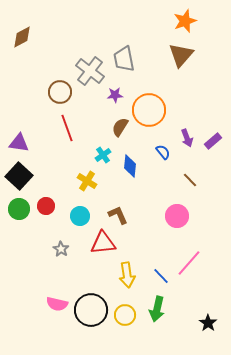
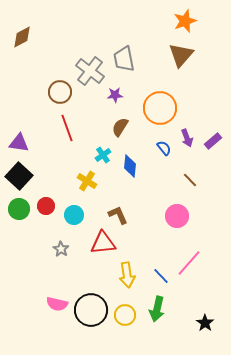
orange circle: moved 11 px right, 2 px up
blue semicircle: moved 1 px right, 4 px up
cyan circle: moved 6 px left, 1 px up
black star: moved 3 px left
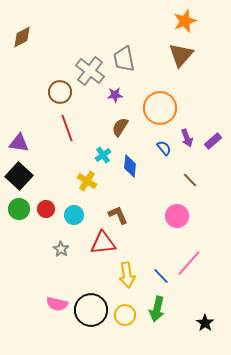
red circle: moved 3 px down
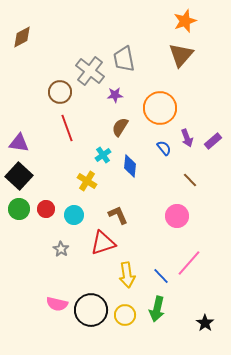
red triangle: rotated 12 degrees counterclockwise
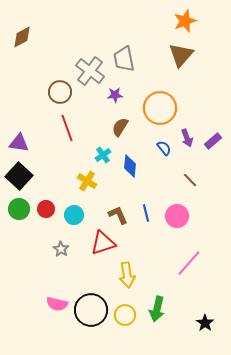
blue line: moved 15 px left, 63 px up; rotated 30 degrees clockwise
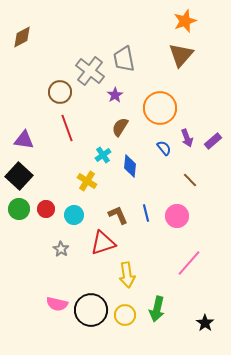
purple star: rotated 28 degrees counterclockwise
purple triangle: moved 5 px right, 3 px up
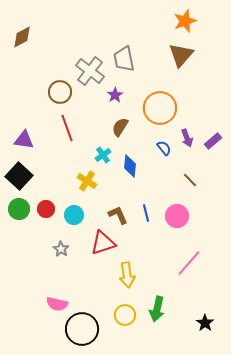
black circle: moved 9 px left, 19 px down
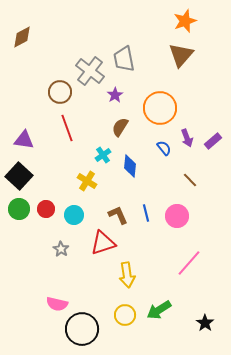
green arrow: moved 2 px right, 1 px down; rotated 45 degrees clockwise
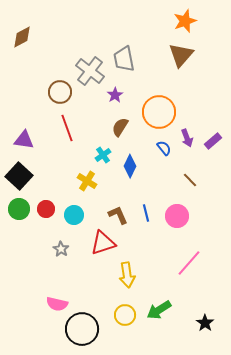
orange circle: moved 1 px left, 4 px down
blue diamond: rotated 20 degrees clockwise
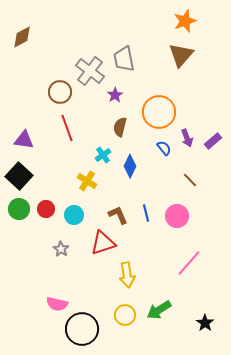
brown semicircle: rotated 18 degrees counterclockwise
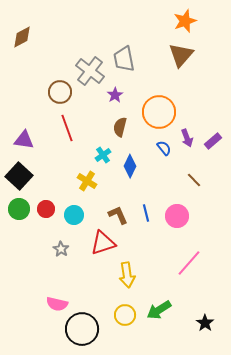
brown line: moved 4 px right
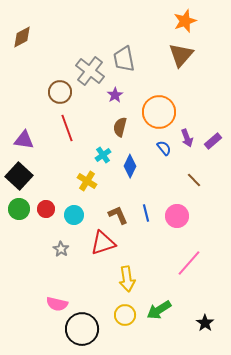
yellow arrow: moved 4 px down
